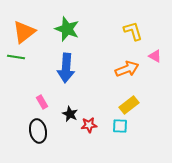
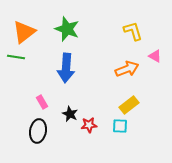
black ellipse: rotated 20 degrees clockwise
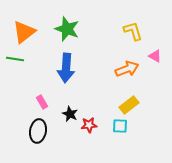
green line: moved 1 px left, 2 px down
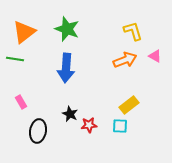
orange arrow: moved 2 px left, 9 px up
pink rectangle: moved 21 px left
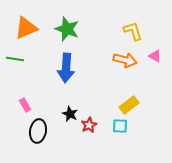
orange triangle: moved 2 px right, 4 px up; rotated 15 degrees clockwise
orange arrow: rotated 35 degrees clockwise
pink rectangle: moved 4 px right, 3 px down
red star: rotated 21 degrees counterclockwise
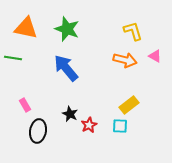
orange triangle: rotated 35 degrees clockwise
green line: moved 2 px left, 1 px up
blue arrow: rotated 136 degrees clockwise
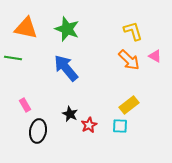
orange arrow: moved 4 px right; rotated 30 degrees clockwise
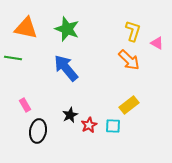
yellow L-shape: rotated 35 degrees clockwise
pink triangle: moved 2 px right, 13 px up
black star: moved 1 px down; rotated 21 degrees clockwise
cyan square: moved 7 px left
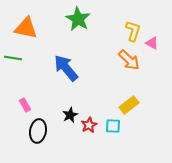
green star: moved 11 px right, 10 px up; rotated 10 degrees clockwise
pink triangle: moved 5 px left
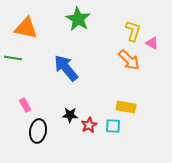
yellow rectangle: moved 3 px left, 2 px down; rotated 48 degrees clockwise
black star: rotated 28 degrees clockwise
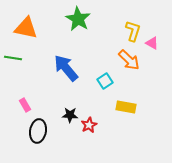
cyan square: moved 8 px left, 45 px up; rotated 35 degrees counterclockwise
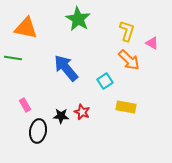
yellow L-shape: moved 6 px left
black star: moved 9 px left, 1 px down
red star: moved 7 px left, 13 px up; rotated 21 degrees counterclockwise
